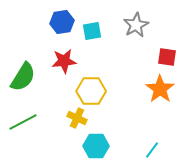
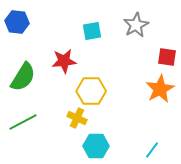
blue hexagon: moved 45 px left; rotated 15 degrees clockwise
orange star: rotated 8 degrees clockwise
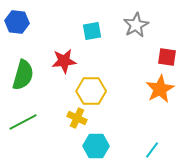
green semicircle: moved 2 px up; rotated 16 degrees counterclockwise
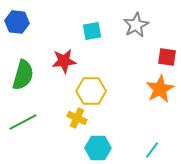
cyan hexagon: moved 2 px right, 2 px down
